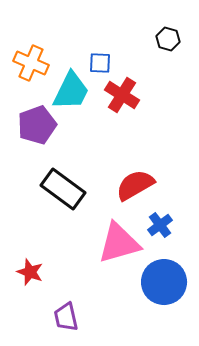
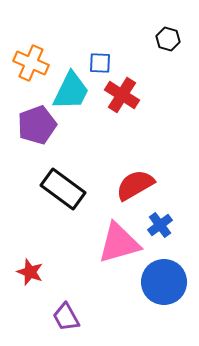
purple trapezoid: rotated 16 degrees counterclockwise
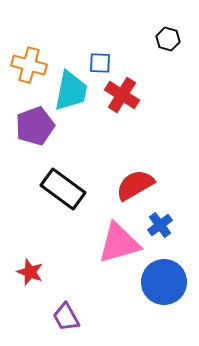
orange cross: moved 2 px left, 2 px down; rotated 8 degrees counterclockwise
cyan trapezoid: rotated 15 degrees counterclockwise
purple pentagon: moved 2 px left, 1 px down
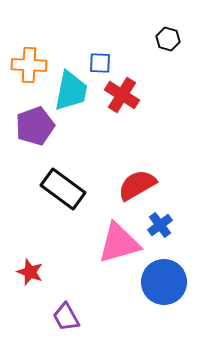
orange cross: rotated 12 degrees counterclockwise
red semicircle: moved 2 px right
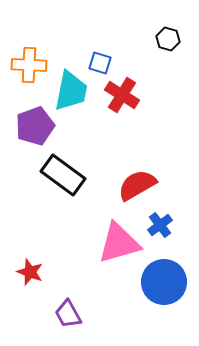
blue square: rotated 15 degrees clockwise
black rectangle: moved 14 px up
purple trapezoid: moved 2 px right, 3 px up
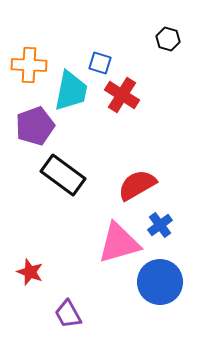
blue circle: moved 4 px left
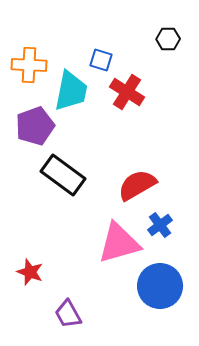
black hexagon: rotated 15 degrees counterclockwise
blue square: moved 1 px right, 3 px up
red cross: moved 5 px right, 3 px up
blue circle: moved 4 px down
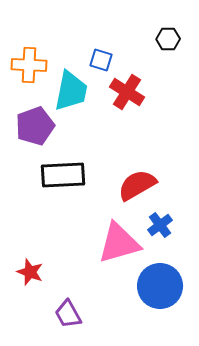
black rectangle: rotated 39 degrees counterclockwise
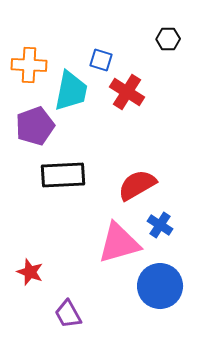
blue cross: rotated 20 degrees counterclockwise
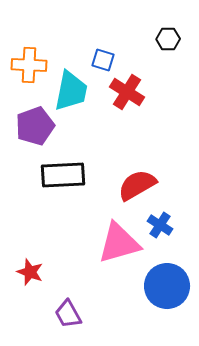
blue square: moved 2 px right
blue circle: moved 7 px right
